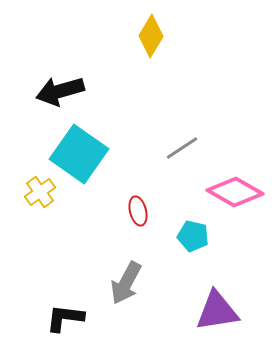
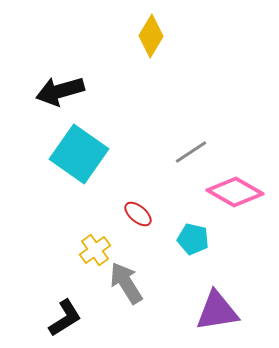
gray line: moved 9 px right, 4 px down
yellow cross: moved 55 px right, 58 px down
red ellipse: moved 3 px down; rotated 36 degrees counterclockwise
cyan pentagon: moved 3 px down
gray arrow: rotated 120 degrees clockwise
black L-shape: rotated 141 degrees clockwise
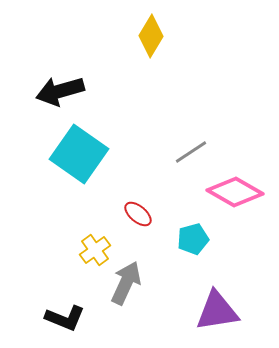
cyan pentagon: rotated 28 degrees counterclockwise
gray arrow: rotated 57 degrees clockwise
black L-shape: rotated 54 degrees clockwise
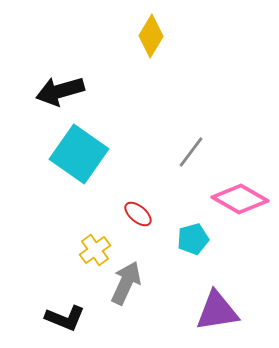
gray line: rotated 20 degrees counterclockwise
pink diamond: moved 5 px right, 7 px down
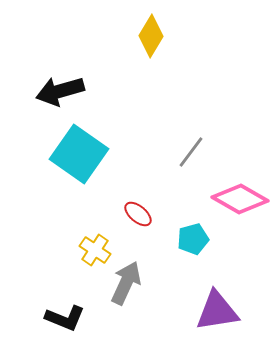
yellow cross: rotated 20 degrees counterclockwise
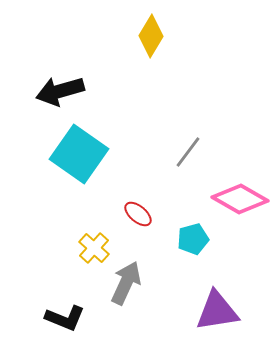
gray line: moved 3 px left
yellow cross: moved 1 px left, 2 px up; rotated 8 degrees clockwise
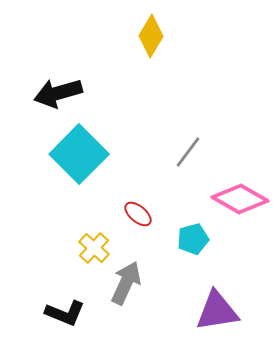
black arrow: moved 2 px left, 2 px down
cyan square: rotated 10 degrees clockwise
black L-shape: moved 5 px up
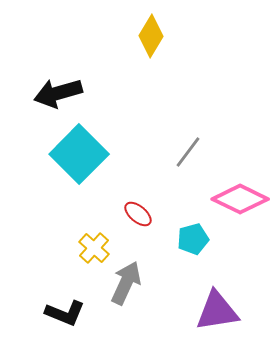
pink diamond: rotated 4 degrees counterclockwise
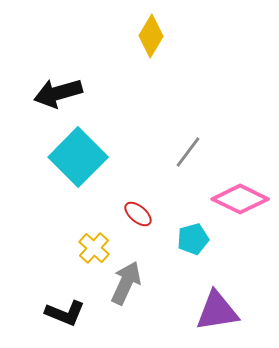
cyan square: moved 1 px left, 3 px down
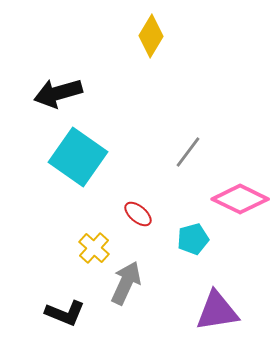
cyan square: rotated 10 degrees counterclockwise
